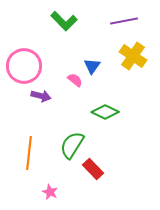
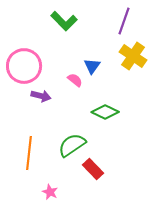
purple line: rotated 60 degrees counterclockwise
green semicircle: rotated 24 degrees clockwise
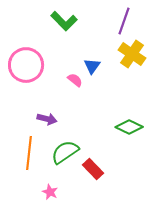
yellow cross: moved 1 px left, 2 px up
pink circle: moved 2 px right, 1 px up
purple arrow: moved 6 px right, 23 px down
green diamond: moved 24 px right, 15 px down
green semicircle: moved 7 px left, 7 px down
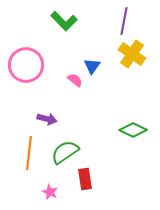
purple line: rotated 8 degrees counterclockwise
green diamond: moved 4 px right, 3 px down
red rectangle: moved 8 px left, 10 px down; rotated 35 degrees clockwise
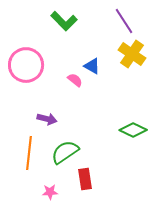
purple line: rotated 44 degrees counterclockwise
blue triangle: rotated 36 degrees counterclockwise
pink star: rotated 28 degrees counterclockwise
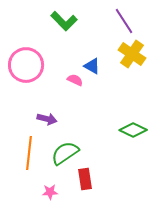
pink semicircle: rotated 14 degrees counterclockwise
green semicircle: moved 1 px down
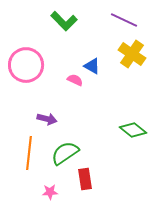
purple line: moved 1 px up; rotated 32 degrees counterclockwise
green diamond: rotated 12 degrees clockwise
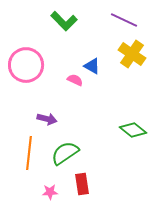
red rectangle: moved 3 px left, 5 px down
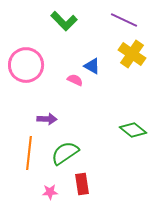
purple arrow: rotated 12 degrees counterclockwise
